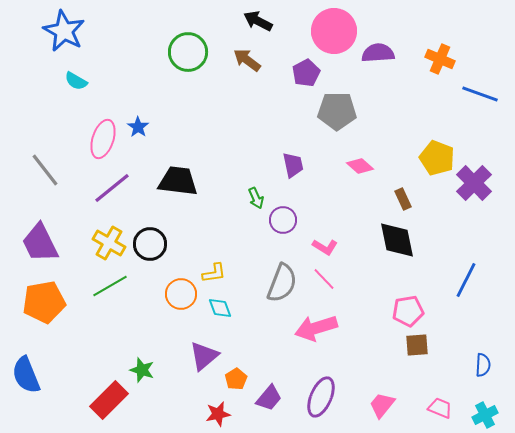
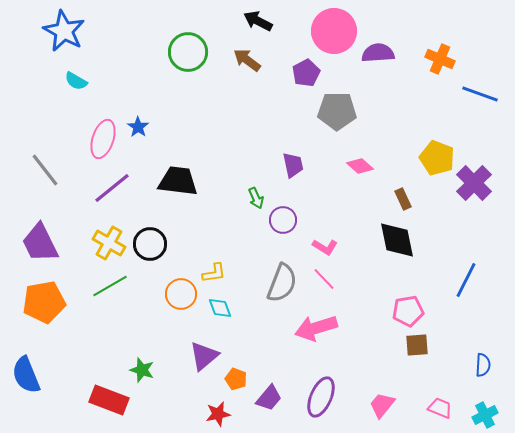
orange pentagon at (236, 379): rotated 20 degrees counterclockwise
red rectangle at (109, 400): rotated 66 degrees clockwise
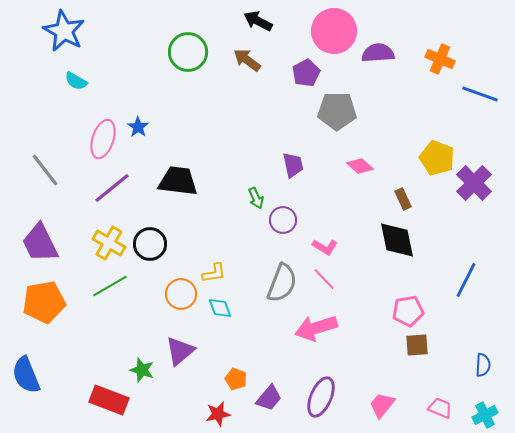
purple triangle at (204, 356): moved 24 px left, 5 px up
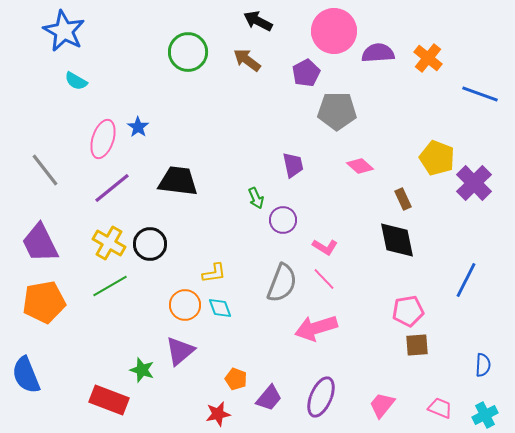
orange cross at (440, 59): moved 12 px left, 1 px up; rotated 16 degrees clockwise
orange circle at (181, 294): moved 4 px right, 11 px down
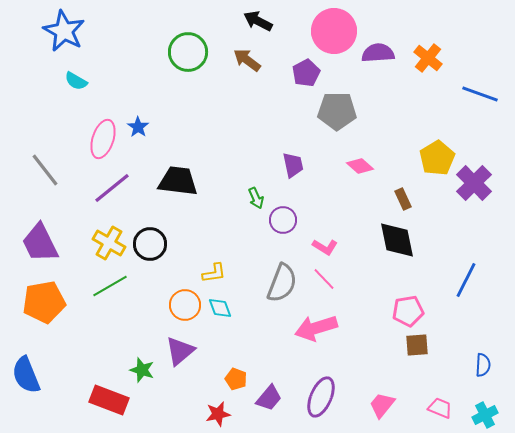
yellow pentagon at (437, 158): rotated 20 degrees clockwise
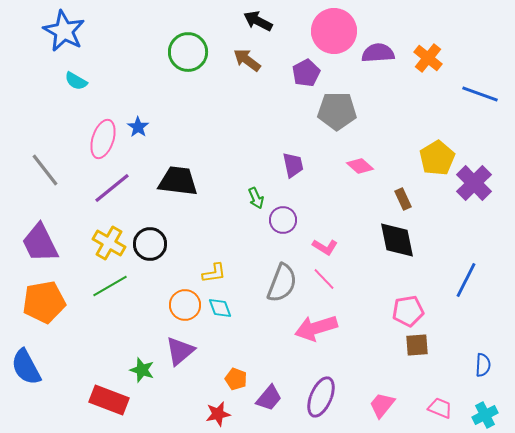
blue semicircle at (26, 375): moved 8 px up; rotated 6 degrees counterclockwise
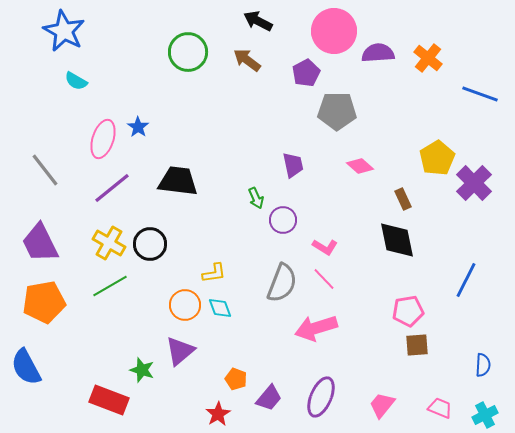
red star at (218, 414): rotated 20 degrees counterclockwise
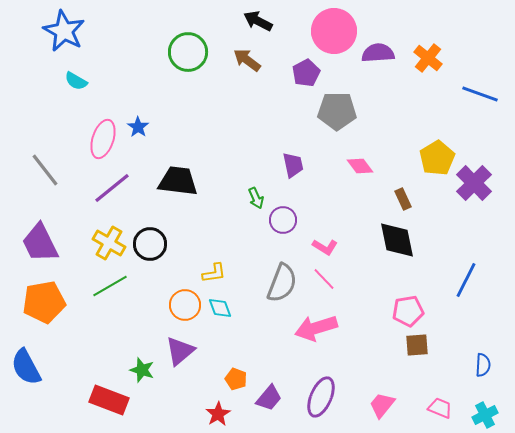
pink diamond at (360, 166): rotated 12 degrees clockwise
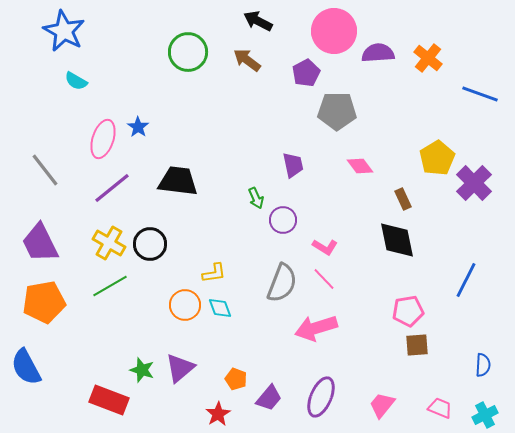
purple triangle at (180, 351): moved 17 px down
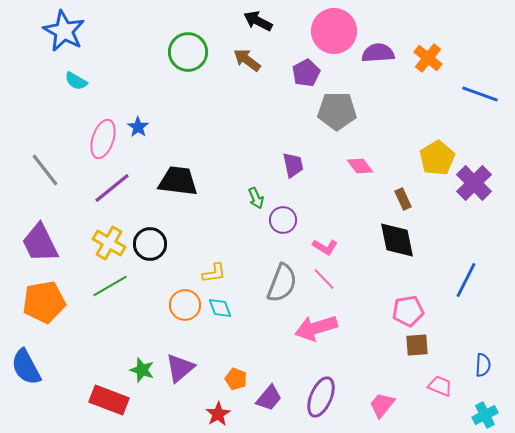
pink trapezoid at (440, 408): moved 22 px up
